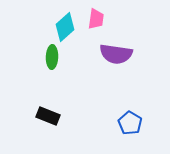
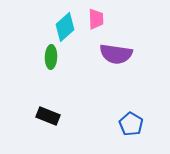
pink trapezoid: rotated 10 degrees counterclockwise
green ellipse: moved 1 px left
blue pentagon: moved 1 px right, 1 px down
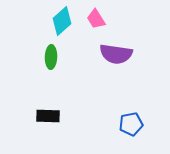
pink trapezoid: rotated 150 degrees clockwise
cyan diamond: moved 3 px left, 6 px up
black rectangle: rotated 20 degrees counterclockwise
blue pentagon: rotated 30 degrees clockwise
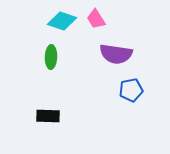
cyan diamond: rotated 60 degrees clockwise
blue pentagon: moved 34 px up
